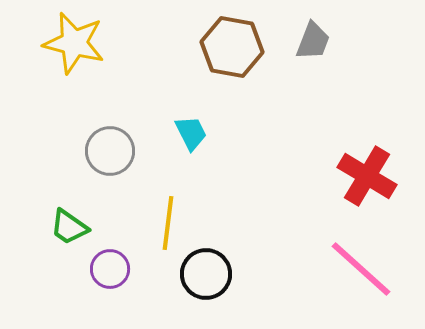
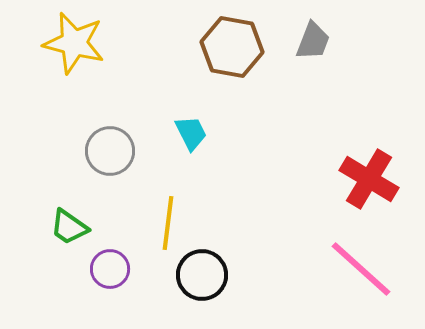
red cross: moved 2 px right, 3 px down
black circle: moved 4 px left, 1 px down
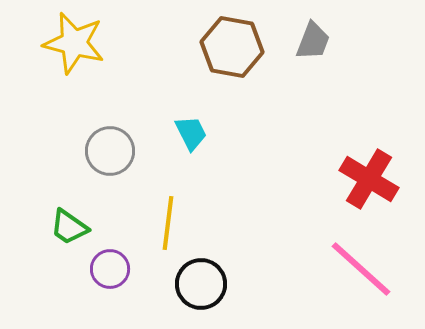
black circle: moved 1 px left, 9 px down
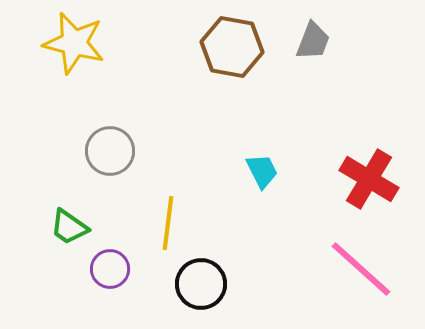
cyan trapezoid: moved 71 px right, 38 px down
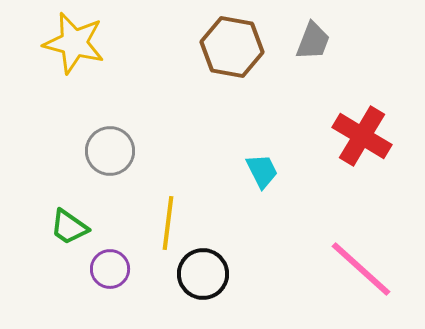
red cross: moved 7 px left, 43 px up
black circle: moved 2 px right, 10 px up
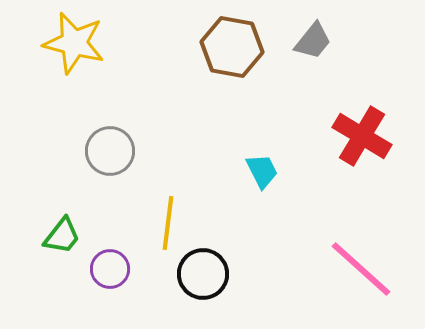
gray trapezoid: rotated 18 degrees clockwise
green trapezoid: moved 7 px left, 9 px down; rotated 87 degrees counterclockwise
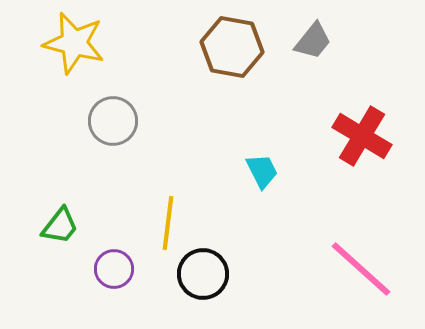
gray circle: moved 3 px right, 30 px up
green trapezoid: moved 2 px left, 10 px up
purple circle: moved 4 px right
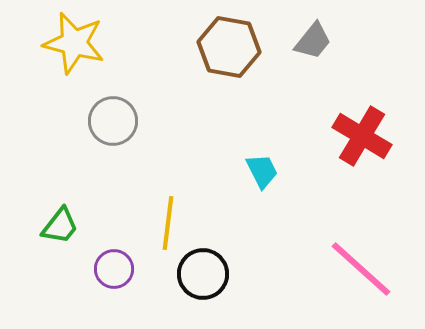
brown hexagon: moved 3 px left
